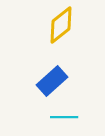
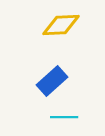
yellow diamond: rotated 36 degrees clockwise
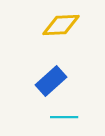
blue rectangle: moved 1 px left
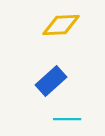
cyan line: moved 3 px right, 2 px down
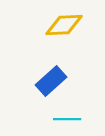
yellow diamond: moved 3 px right
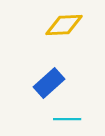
blue rectangle: moved 2 px left, 2 px down
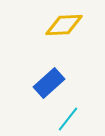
cyan line: moved 1 px right; rotated 52 degrees counterclockwise
